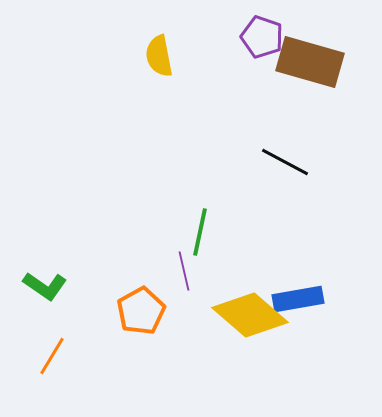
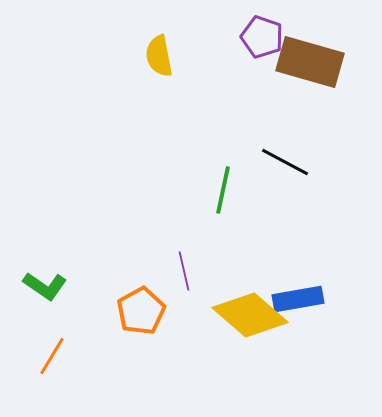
green line: moved 23 px right, 42 px up
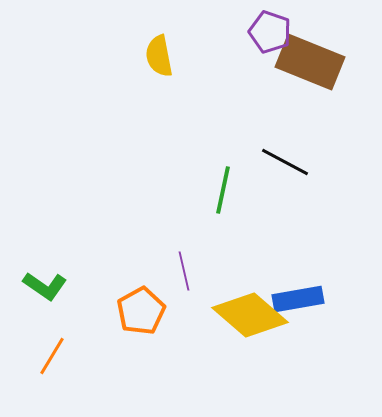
purple pentagon: moved 8 px right, 5 px up
brown rectangle: rotated 6 degrees clockwise
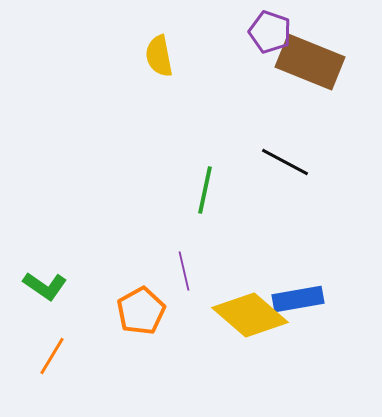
green line: moved 18 px left
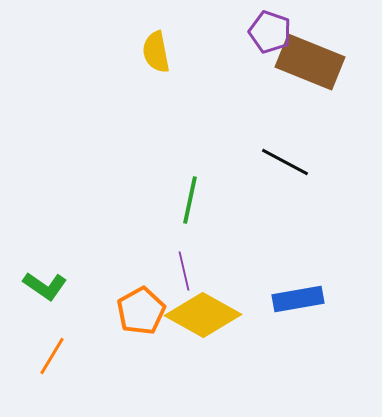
yellow semicircle: moved 3 px left, 4 px up
green line: moved 15 px left, 10 px down
yellow diamond: moved 47 px left; rotated 12 degrees counterclockwise
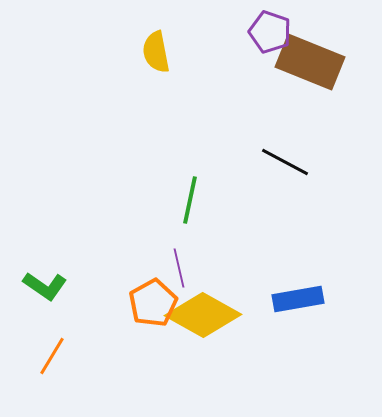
purple line: moved 5 px left, 3 px up
orange pentagon: moved 12 px right, 8 px up
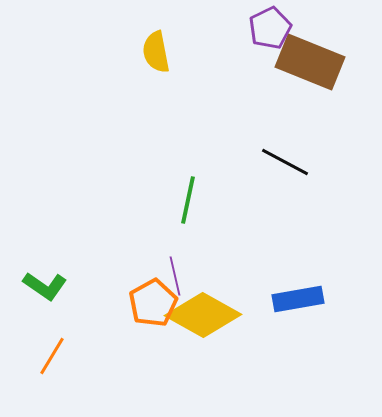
purple pentagon: moved 4 px up; rotated 27 degrees clockwise
green line: moved 2 px left
purple line: moved 4 px left, 8 px down
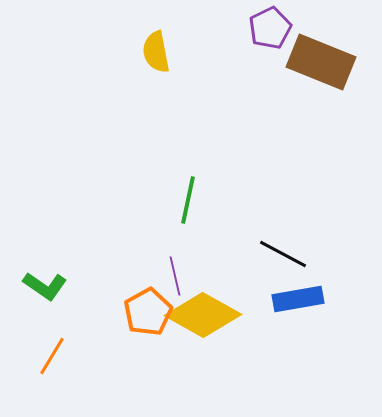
brown rectangle: moved 11 px right
black line: moved 2 px left, 92 px down
orange pentagon: moved 5 px left, 9 px down
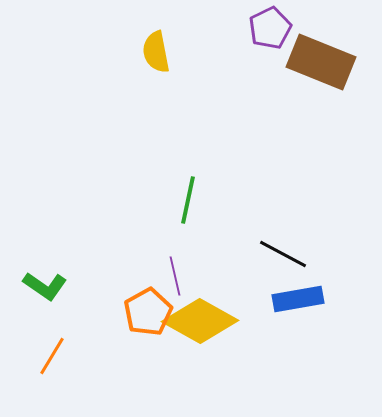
yellow diamond: moved 3 px left, 6 px down
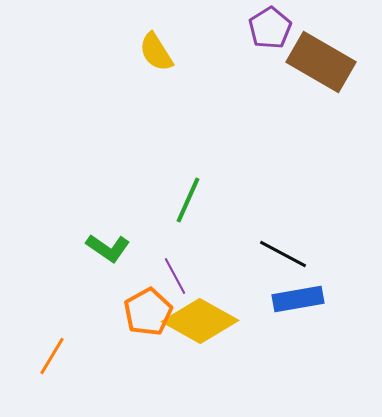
purple pentagon: rotated 6 degrees counterclockwise
yellow semicircle: rotated 21 degrees counterclockwise
brown rectangle: rotated 8 degrees clockwise
green line: rotated 12 degrees clockwise
purple line: rotated 15 degrees counterclockwise
green L-shape: moved 63 px right, 38 px up
